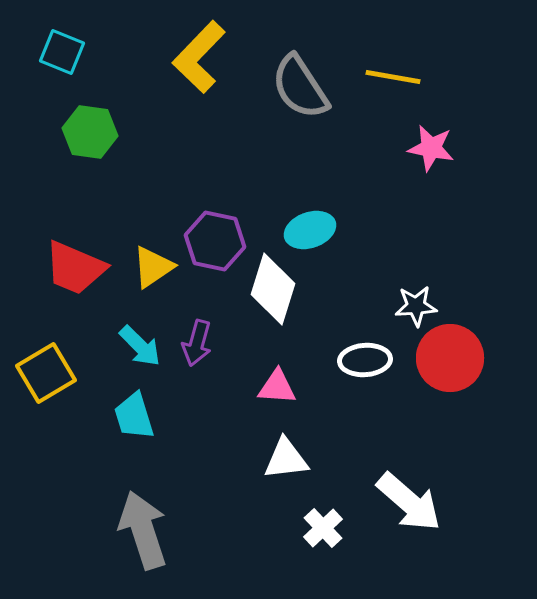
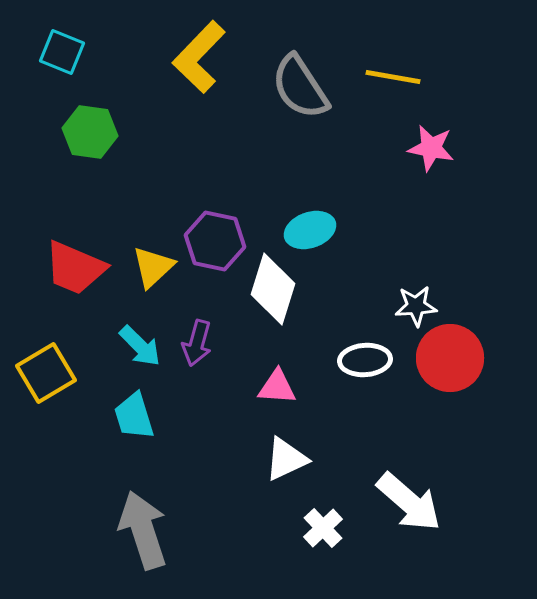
yellow triangle: rotated 9 degrees counterclockwise
white triangle: rotated 18 degrees counterclockwise
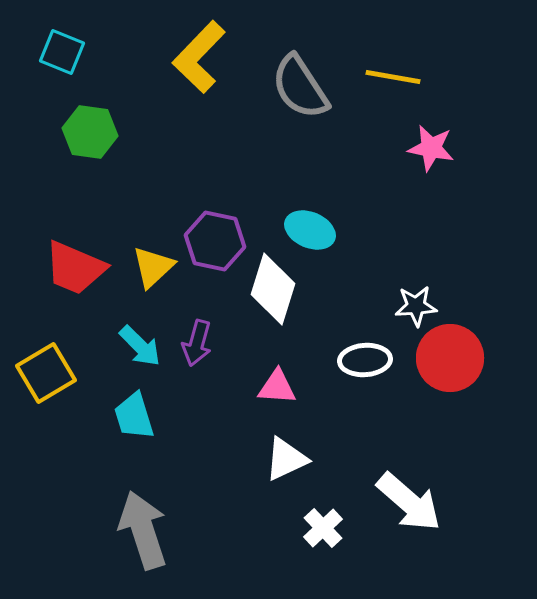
cyan ellipse: rotated 42 degrees clockwise
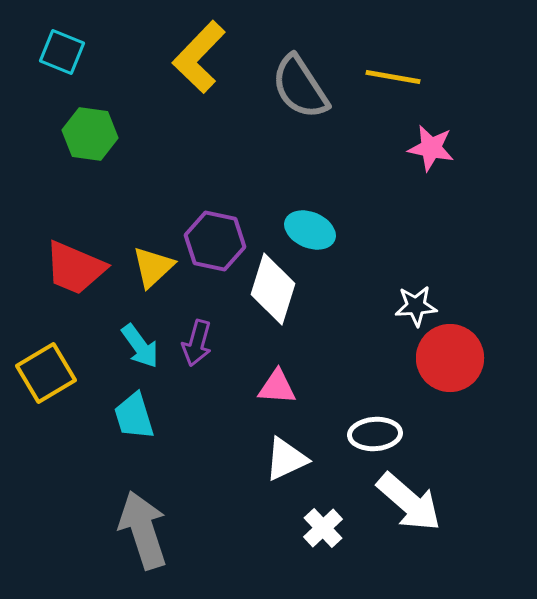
green hexagon: moved 2 px down
cyan arrow: rotated 9 degrees clockwise
white ellipse: moved 10 px right, 74 px down
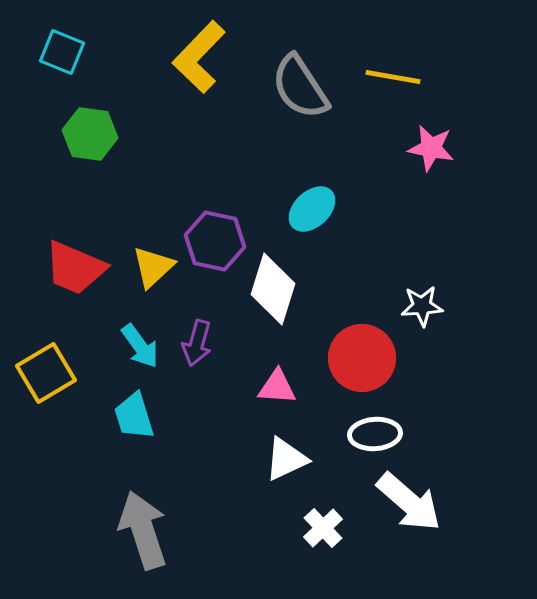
cyan ellipse: moved 2 px right, 21 px up; rotated 66 degrees counterclockwise
white star: moved 6 px right
red circle: moved 88 px left
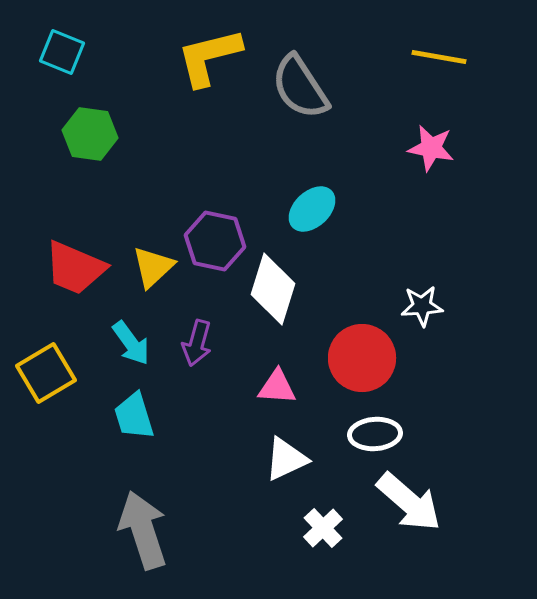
yellow L-shape: moved 10 px right; rotated 32 degrees clockwise
yellow line: moved 46 px right, 20 px up
cyan arrow: moved 9 px left, 3 px up
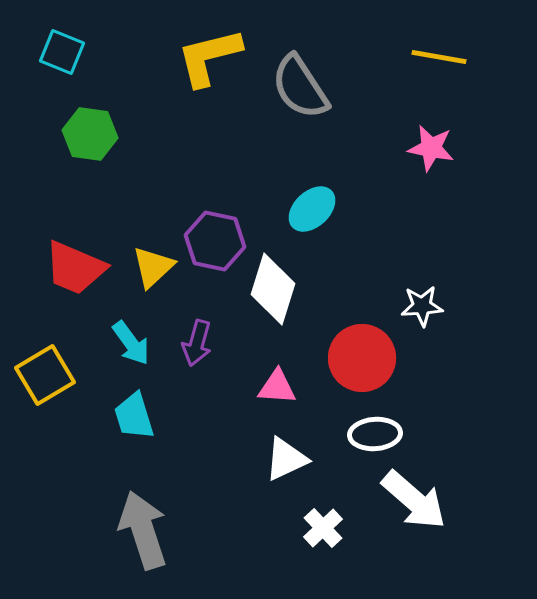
yellow square: moved 1 px left, 2 px down
white arrow: moved 5 px right, 2 px up
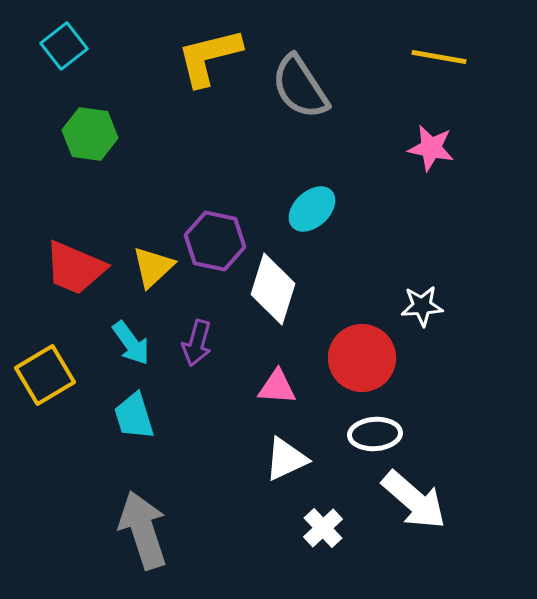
cyan square: moved 2 px right, 6 px up; rotated 30 degrees clockwise
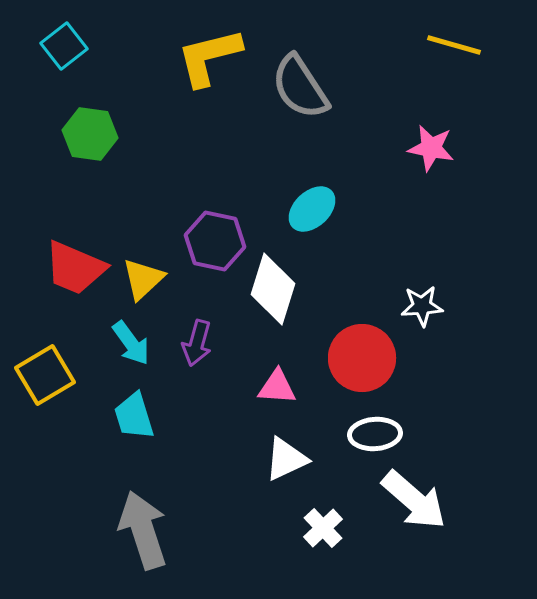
yellow line: moved 15 px right, 12 px up; rotated 6 degrees clockwise
yellow triangle: moved 10 px left, 12 px down
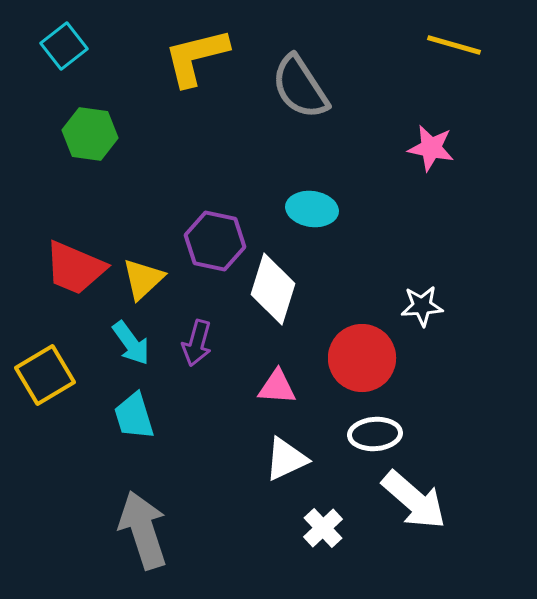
yellow L-shape: moved 13 px left
cyan ellipse: rotated 51 degrees clockwise
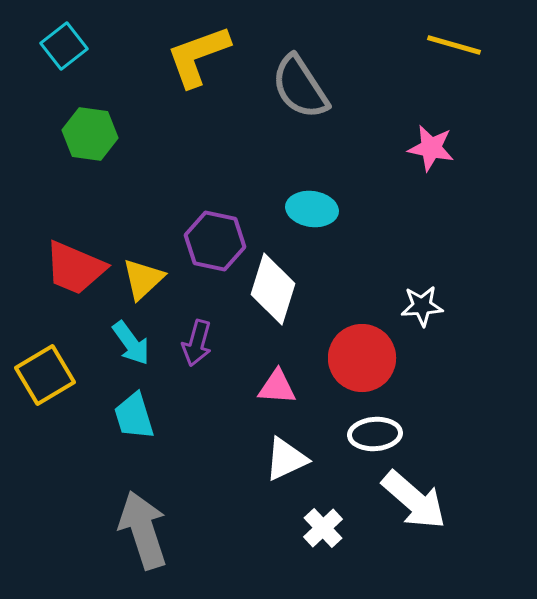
yellow L-shape: moved 2 px right, 1 px up; rotated 6 degrees counterclockwise
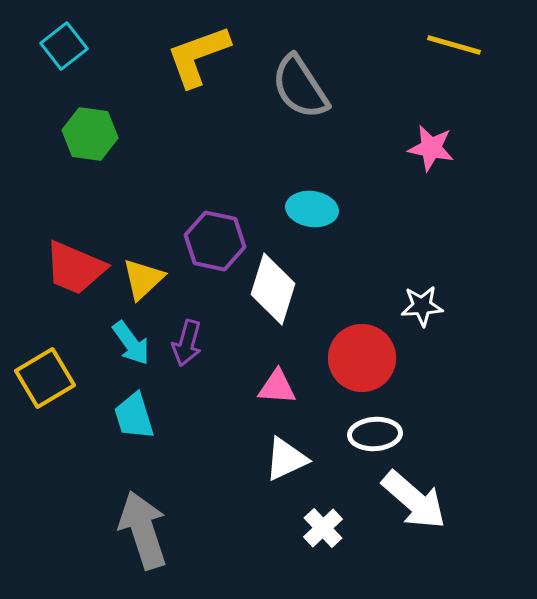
purple arrow: moved 10 px left
yellow square: moved 3 px down
